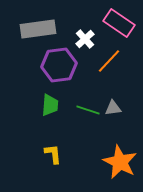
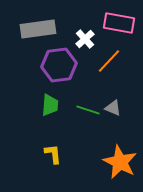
pink rectangle: rotated 24 degrees counterclockwise
gray triangle: rotated 30 degrees clockwise
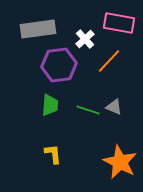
gray triangle: moved 1 px right, 1 px up
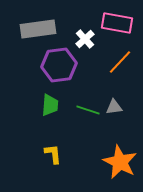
pink rectangle: moved 2 px left
orange line: moved 11 px right, 1 px down
gray triangle: rotated 30 degrees counterclockwise
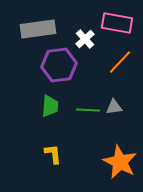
green trapezoid: moved 1 px down
green line: rotated 15 degrees counterclockwise
